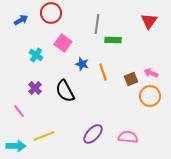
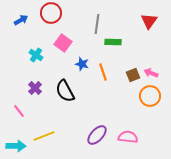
green rectangle: moved 2 px down
brown square: moved 2 px right, 4 px up
purple ellipse: moved 4 px right, 1 px down
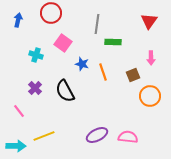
blue arrow: moved 3 px left; rotated 48 degrees counterclockwise
cyan cross: rotated 16 degrees counterclockwise
pink arrow: moved 15 px up; rotated 112 degrees counterclockwise
purple ellipse: rotated 20 degrees clockwise
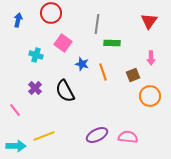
green rectangle: moved 1 px left, 1 px down
pink line: moved 4 px left, 1 px up
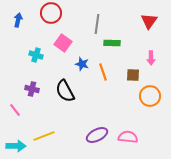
brown square: rotated 24 degrees clockwise
purple cross: moved 3 px left, 1 px down; rotated 32 degrees counterclockwise
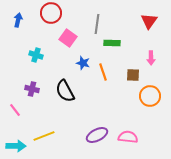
pink square: moved 5 px right, 5 px up
blue star: moved 1 px right, 1 px up
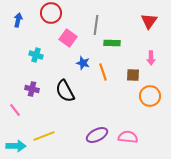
gray line: moved 1 px left, 1 px down
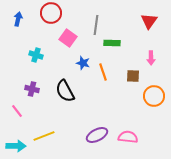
blue arrow: moved 1 px up
brown square: moved 1 px down
orange circle: moved 4 px right
pink line: moved 2 px right, 1 px down
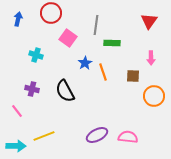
blue star: moved 2 px right; rotated 24 degrees clockwise
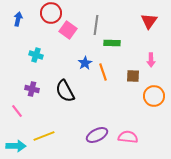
pink square: moved 8 px up
pink arrow: moved 2 px down
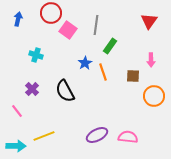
green rectangle: moved 2 px left, 3 px down; rotated 56 degrees counterclockwise
purple cross: rotated 32 degrees clockwise
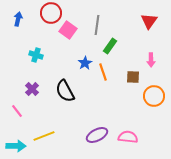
gray line: moved 1 px right
brown square: moved 1 px down
